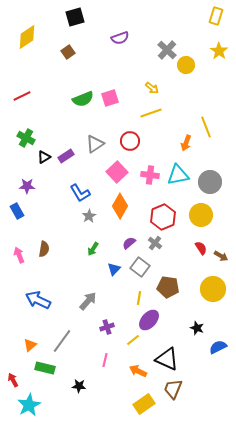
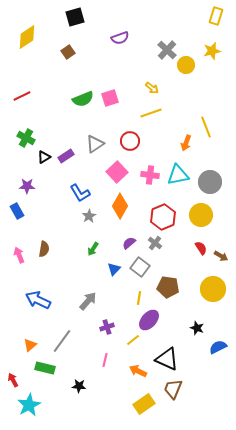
yellow star at (219, 51): moved 7 px left; rotated 24 degrees clockwise
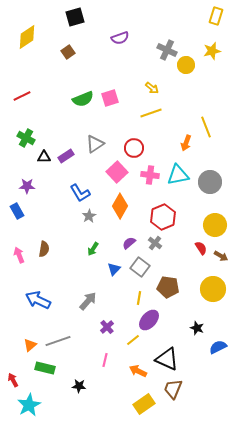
gray cross at (167, 50): rotated 18 degrees counterclockwise
red circle at (130, 141): moved 4 px right, 7 px down
black triangle at (44, 157): rotated 32 degrees clockwise
yellow circle at (201, 215): moved 14 px right, 10 px down
purple cross at (107, 327): rotated 24 degrees counterclockwise
gray line at (62, 341): moved 4 px left; rotated 35 degrees clockwise
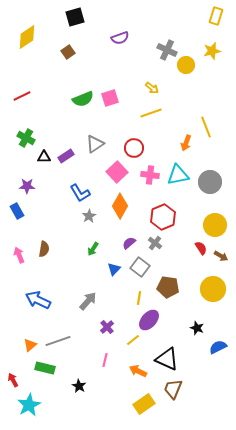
black star at (79, 386): rotated 24 degrees clockwise
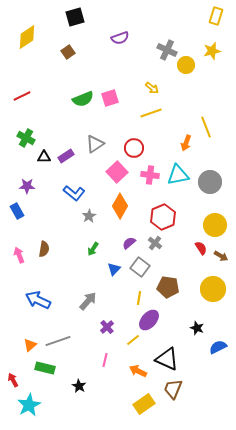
blue L-shape at (80, 193): moved 6 px left; rotated 20 degrees counterclockwise
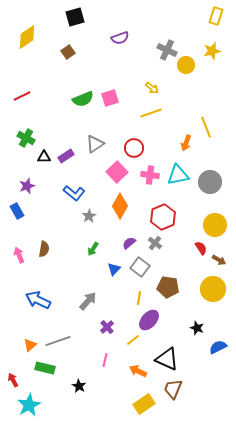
purple star at (27, 186): rotated 21 degrees counterclockwise
brown arrow at (221, 256): moved 2 px left, 4 px down
